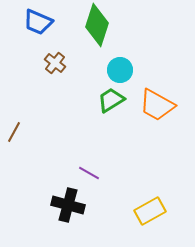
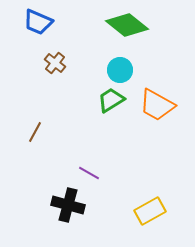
green diamond: moved 30 px right; rotated 69 degrees counterclockwise
brown line: moved 21 px right
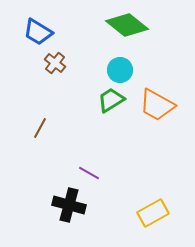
blue trapezoid: moved 10 px down; rotated 8 degrees clockwise
brown line: moved 5 px right, 4 px up
black cross: moved 1 px right
yellow rectangle: moved 3 px right, 2 px down
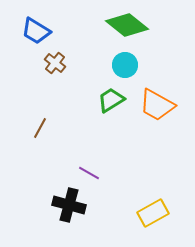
blue trapezoid: moved 2 px left, 1 px up
cyan circle: moved 5 px right, 5 px up
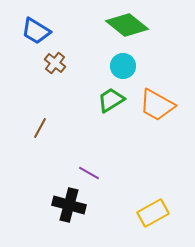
cyan circle: moved 2 px left, 1 px down
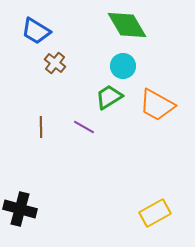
green diamond: rotated 21 degrees clockwise
green trapezoid: moved 2 px left, 3 px up
brown line: moved 1 px right, 1 px up; rotated 30 degrees counterclockwise
purple line: moved 5 px left, 46 px up
black cross: moved 49 px left, 4 px down
yellow rectangle: moved 2 px right
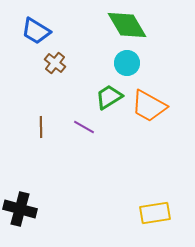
cyan circle: moved 4 px right, 3 px up
orange trapezoid: moved 8 px left, 1 px down
yellow rectangle: rotated 20 degrees clockwise
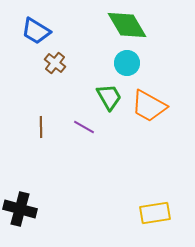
green trapezoid: rotated 92 degrees clockwise
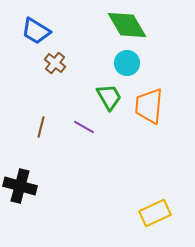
orange trapezoid: rotated 66 degrees clockwise
brown line: rotated 15 degrees clockwise
black cross: moved 23 px up
yellow rectangle: rotated 16 degrees counterclockwise
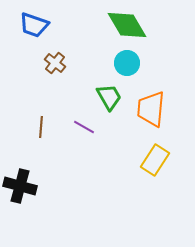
blue trapezoid: moved 2 px left, 6 px up; rotated 12 degrees counterclockwise
orange trapezoid: moved 2 px right, 3 px down
brown line: rotated 10 degrees counterclockwise
yellow rectangle: moved 53 px up; rotated 32 degrees counterclockwise
